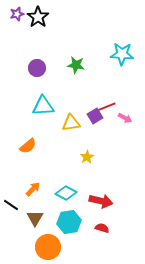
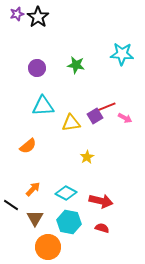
cyan hexagon: rotated 20 degrees clockwise
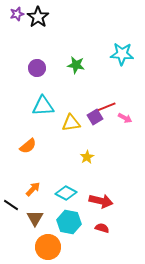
purple square: moved 1 px down
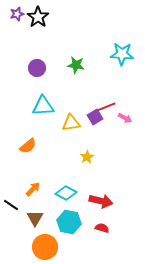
orange circle: moved 3 px left
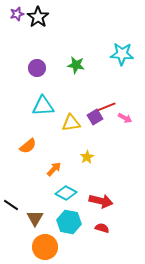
orange arrow: moved 21 px right, 20 px up
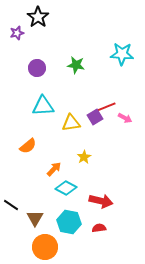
purple star: moved 19 px down
yellow star: moved 3 px left
cyan diamond: moved 5 px up
red semicircle: moved 3 px left; rotated 24 degrees counterclockwise
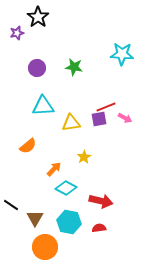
green star: moved 2 px left, 2 px down
purple square: moved 4 px right, 2 px down; rotated 21 degrees clockwise
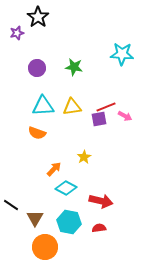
pink arrow: moved 2 px up
yellow triangle: moved 1 px right, 16 px up
orange semicircle: moved 9 px right, 13 px up; rotated 60 degrees clockwise
